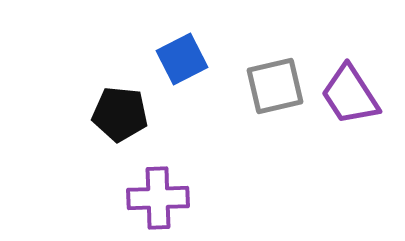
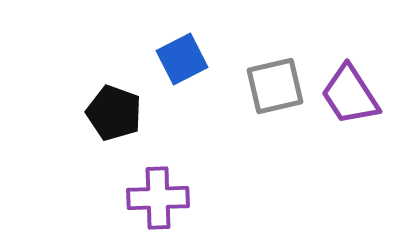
black pentagon: moved 6 px left, 1 px up; rotated 14 degrees clockwise
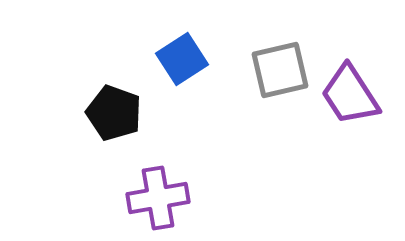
blue square: rotated 6 degrees counterclockwise
gray square: moved 5 px right, 16 px up
purple cross: rotated 8 degrees counterclockwise
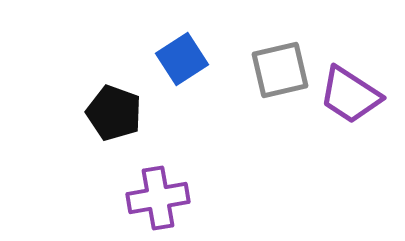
purple trapezoid: rotated 24 degrees counterclockwise
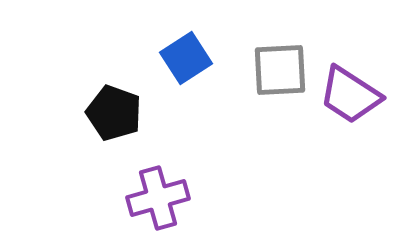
blue square: moved 4 px right, 1 px up
gray square: rotated 10 degrees clockwise
purple cross: rotated 6 degrees counterclockwise
